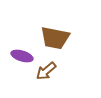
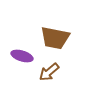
brown arrow: moved 3 px right, 1 px down
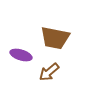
purple ellipse: moved 1 px left, 1 px up
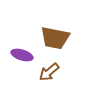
purple ellipse: moved 1 px right
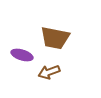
brown arrow: rotated 20 degrees clockwise
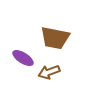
purple ellipse: moved 1 px right, 3 px down; rotated 15 degrees clockwise
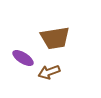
brown trapezoid: rotated 20 degrees counterclockwise
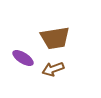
brown arrow: moved 4 px right, 3 px up
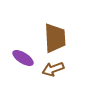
brown trapezoid: rotated 84 degrees counterclockwise
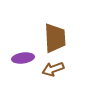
purple ellipse: rotated 40 degrees counterclockwise
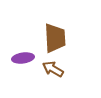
brown arrow: rotated 50 degrees clockwise
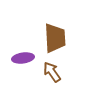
brown arrow: moved 1 px left, 3 px down; rotated 25 degrees clockwise
